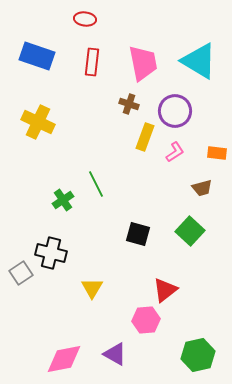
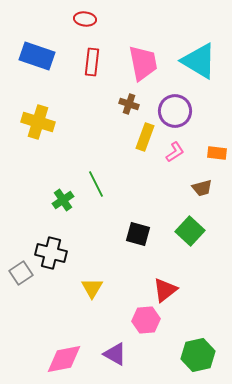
yellow cross: rotated 8 degrees counterclockwise
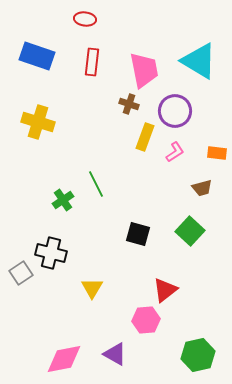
pink trapezoid: moved 1 px right, 7 px down
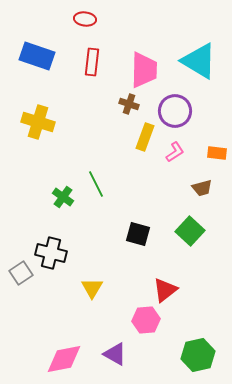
pink trapezoid: rotated 12 degrees clockwise
green cross: moved 3 px up; rotated 20 degrees counterclockwise
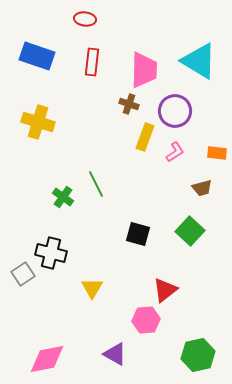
gray square: moved 2 px right, 1 px down
pink diamond: moved 17 px left
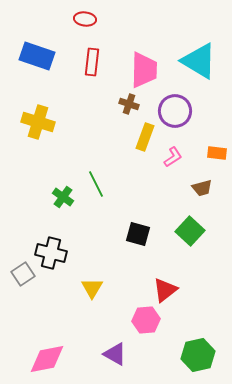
pink L-shape: moved 2 px left, 5 px down
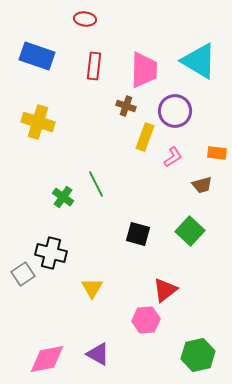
red rectangle: moved 2 px right, 4 px down
brown cross: moved 3 px left, 2 px down
brown trapezoid: moved 3 px up
purple triangle: moved 17 px left
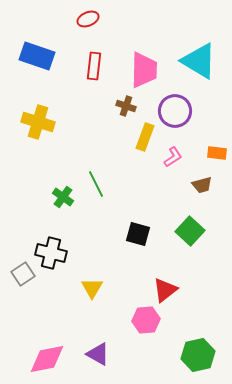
red ellipse: moved 3 px right; rotated 30 degrees counterclockwise
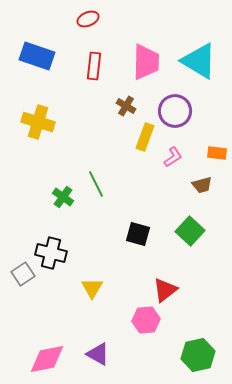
pink trapezoid: moved 2 px right, 8 px up
brown cross: rotated 12 degrees clockwise
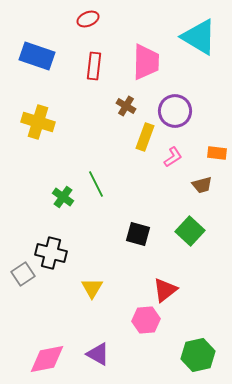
cyan triangle: moved 24 px up
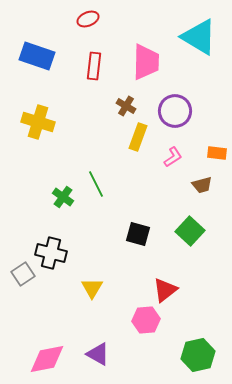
yellow rectangle: moved 7 px left
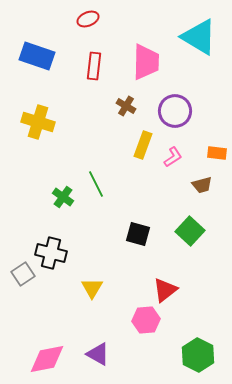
yellow rectangle: moved 5 px right, 8 px down
green hexagon: rotated 20 degrees counterclockwise
